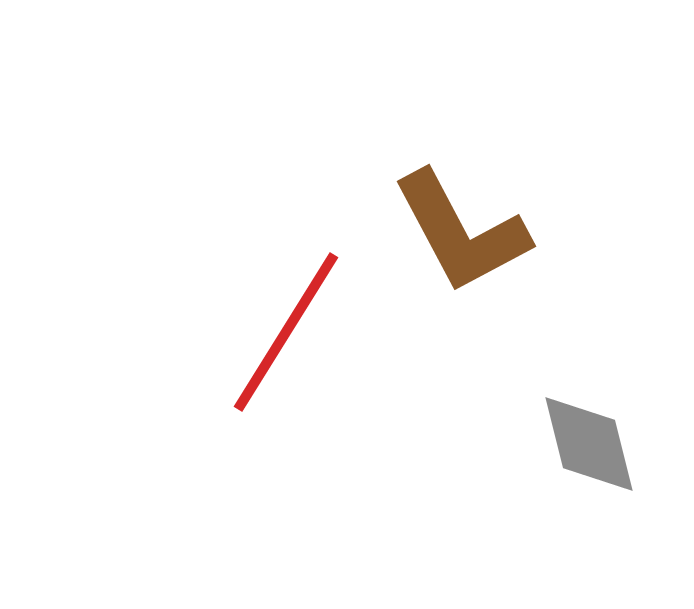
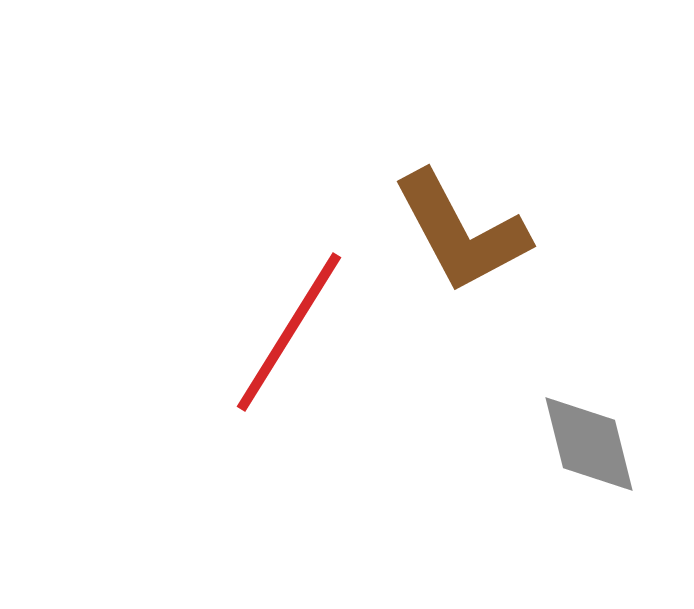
red line: moved 3 px right
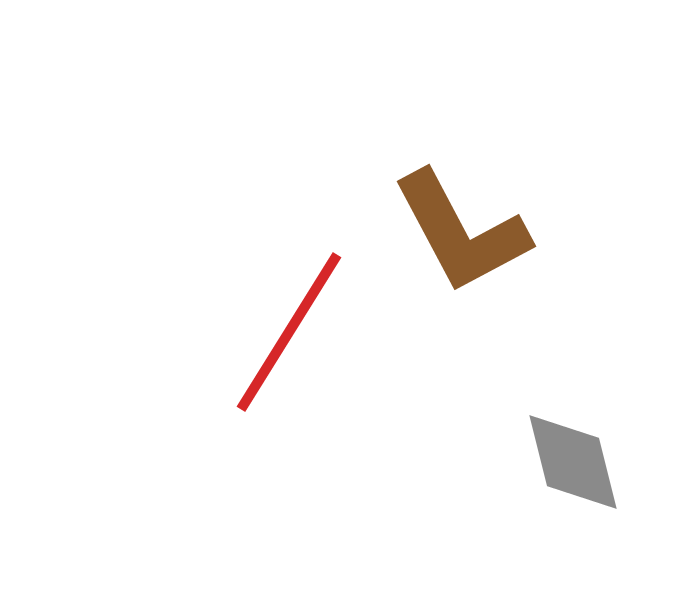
gray diamond: moved 16 px left, 18 px down
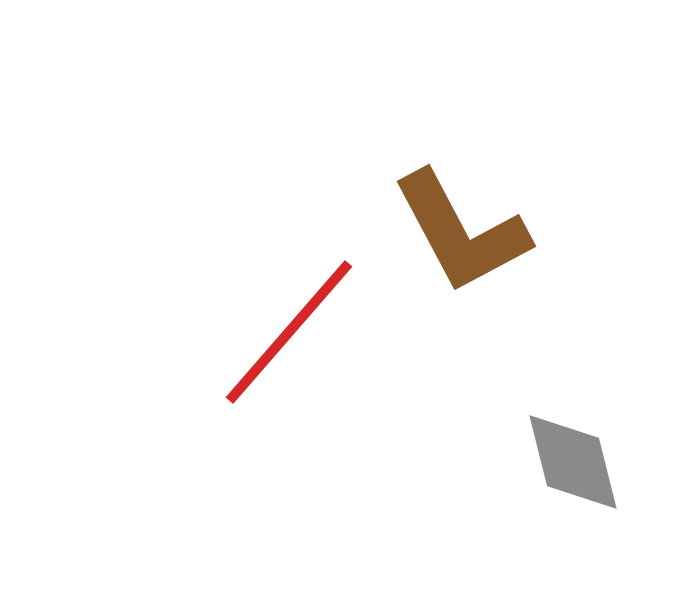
red line: rotated 9 degrees clockwise
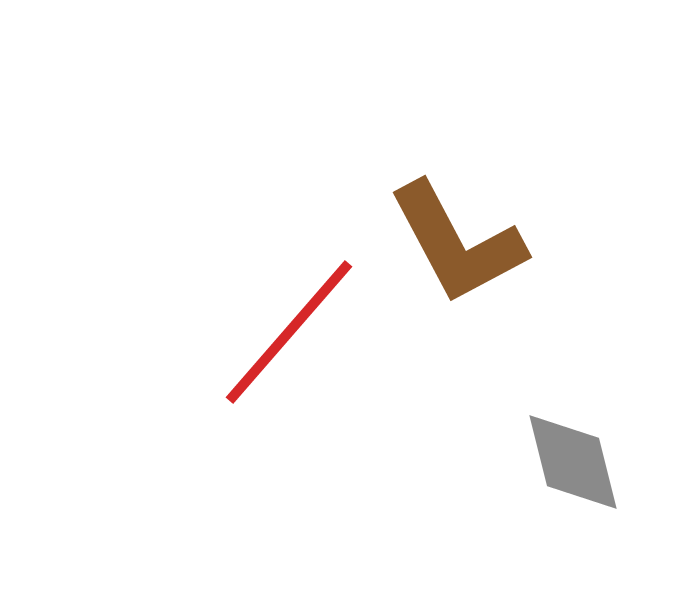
brown L-shape: moved 4 px left, 11 px down
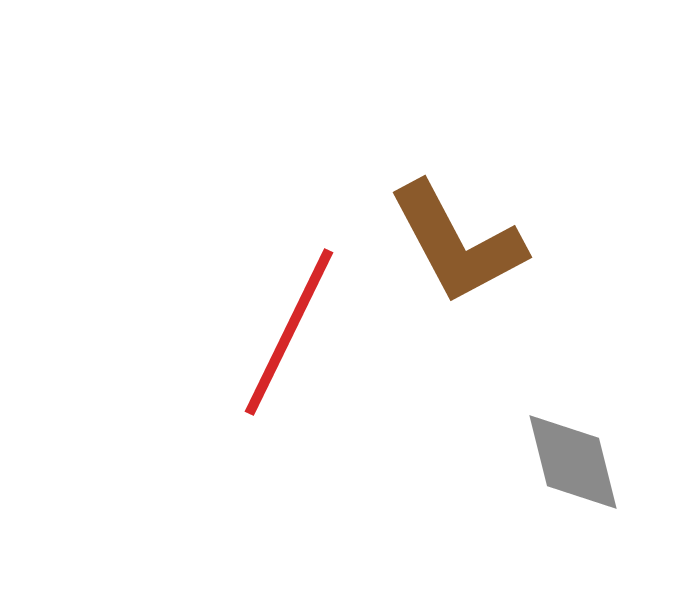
red line: rotated 15 degrees counterclockwise
